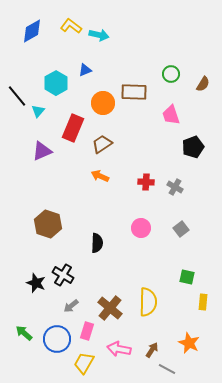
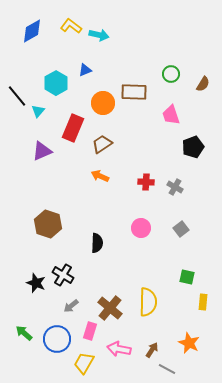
pink rectangle: moved 3 px right
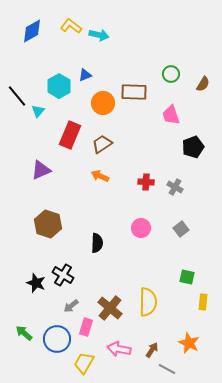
blue triangle: moved 5 px down
cyan hexagon: moved 3 px right, 3 px down
red rectangle: moved 3 px left, 7 px down
purple triangle: moved 1 px left, 19 px down
pink rectangle: moved 4 px left, 4 px up
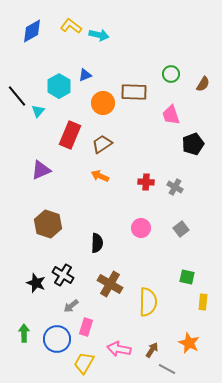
black pentagon: moved 3 px up
brown cross: moved 24 px up; rotated 10 degrees counterclockwise
green arrow: rotated 48 degrees clockwise
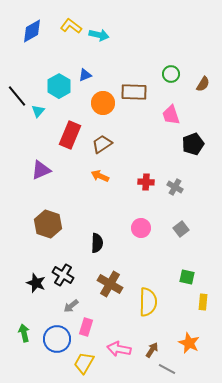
green arrow: rotated 12 degrees counterclockwise
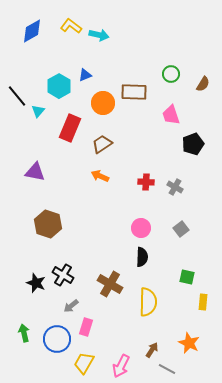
red rectangle: moved 7 px up
purple triangle: moved 6 px left, 2 px down; rotated 35 degrees clockwise
black semicircle: moved 45 px right, 14 px down
pink arrow: moved 2 px right, 17 px down; rotated 75 degrees counterclockwise
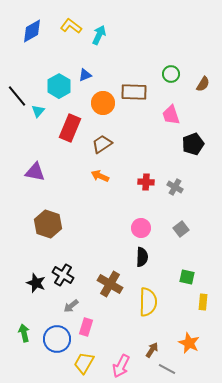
cyan arrow: rotated 78 degrees counterclockwise
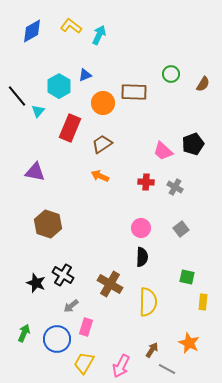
pink trapezoid: moved 8 px left, 36 px down; rotated 30 degrees counterclockwise
green arrow: rotated 36 degrees clockwise
